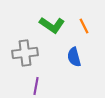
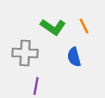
green L-shape: moved 1 px right, 2 px down
gray cross: rotated 10 degrees clockwise
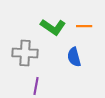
orange line: rotated 63 degrees counterclockwise
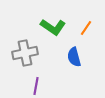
orange line: moved 2 px right, 2 px down; rotated 56 degrees counterclockwise
gray cross: rotated 15 degrees counterclockwise
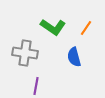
gray cross: rotated 20 degrees clockwise
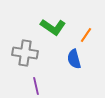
orange line: moved 7 px down
blue semicircle: moved 2 px down
purple line: rotated 24 degrees counterclockwise
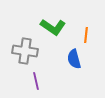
orange line: rotated 28 degrees counterclockwise
gray cross: moved 2 px up
purple line: moved 5 px up
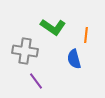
purple line: rotated 24 degrees counterclockwise
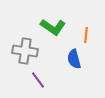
purple line: moved 2 px right, 1 px up
